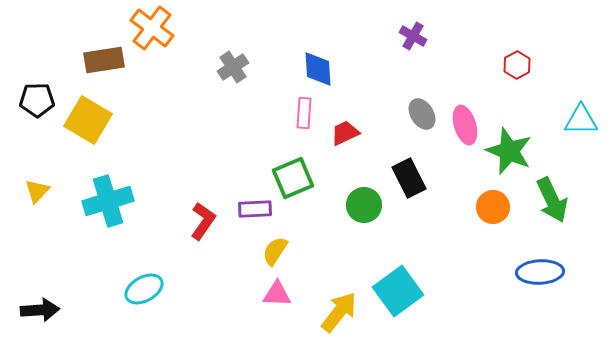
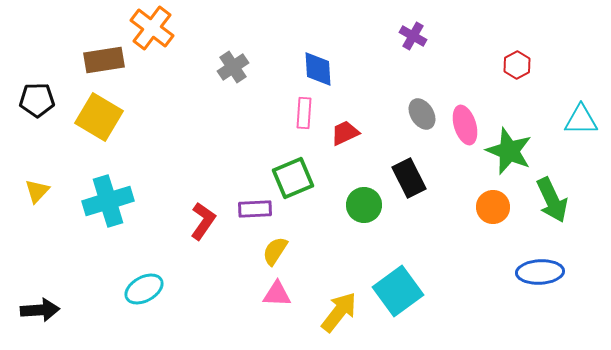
yellow square: moved 11 px right, 3 px up
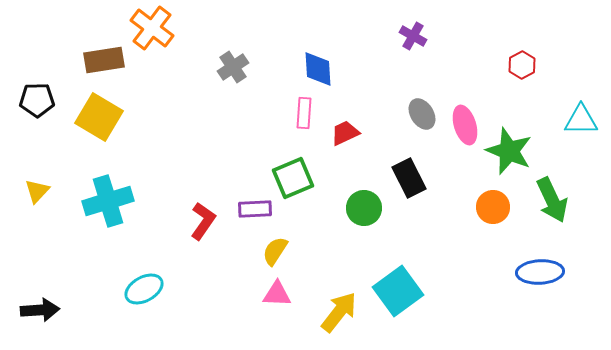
red hexagon: moved 5 px right
green circle: moved 3 px down
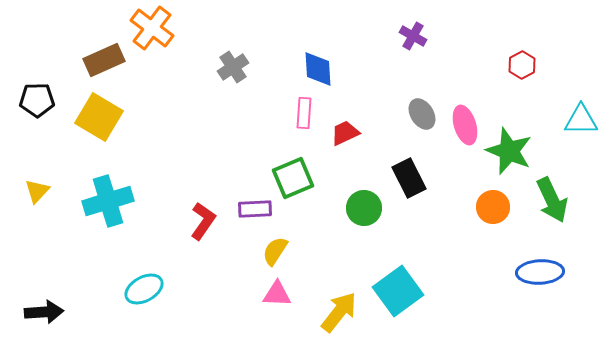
brown rectangle: rotated 15 degrees counterclockwise
black arrow: moved 4 px right, 2 px down
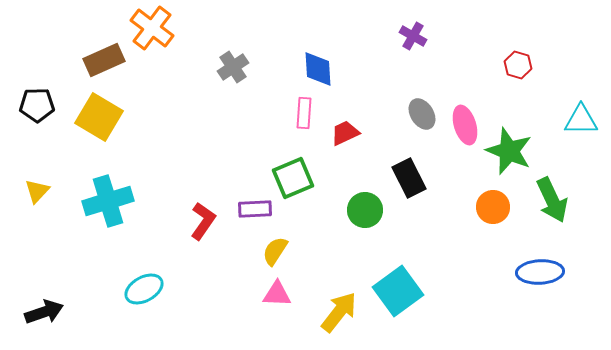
red hexagon: moved 4 px left; rotated 16 degrees counterclockwise
black pentagon: moved 5 px down
green circle: moved 1 px right, 2 px down
black arrow: rotated 15 degrees counterclockwise
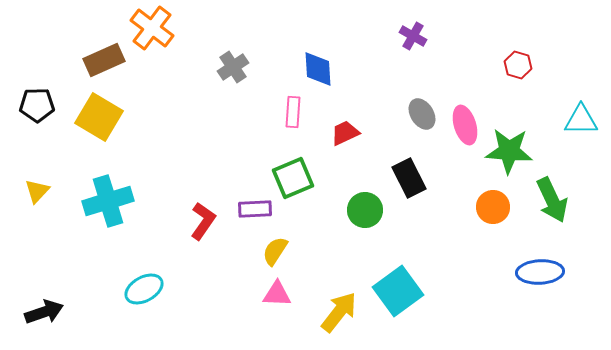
pink rectangle: moved 11 px left, 1 px up
green star: rotated 18 degrees counterclockwise
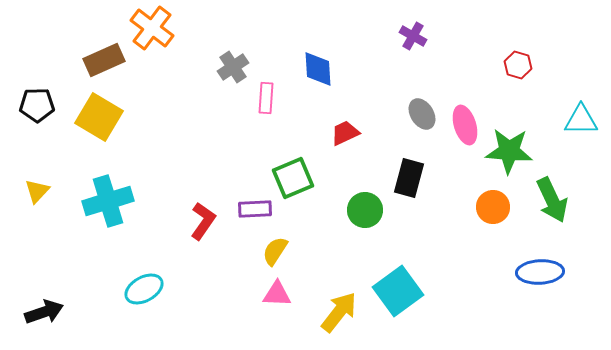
pink rectangle: moved 27 px left, 14 px up
black rectangle: rotated 42 degrees clockwise
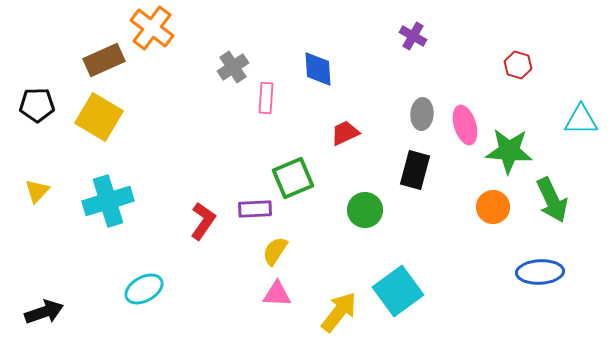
gray ellipse: rotated 36 degrees clockwise
black rectangle: moved 6 px right, 8 px up
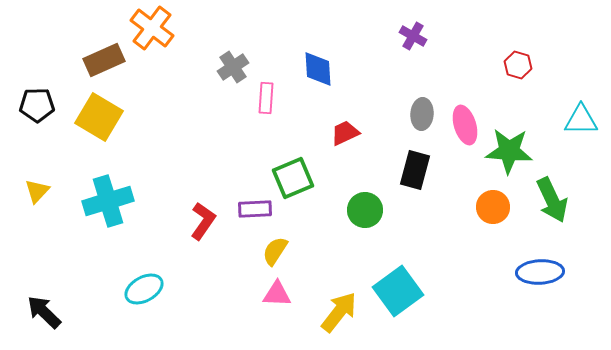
black arrow: rotated 117 degrees counterclockwise
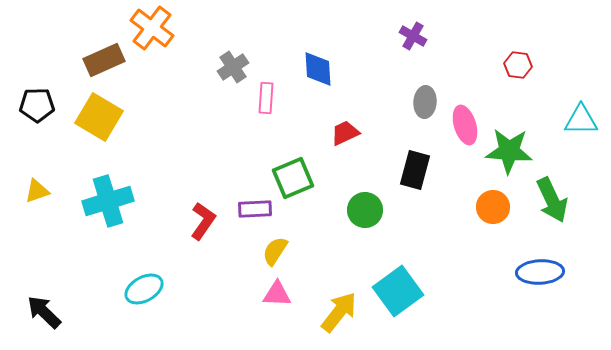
red hexagon: rotated 8 degrees counterclockwise
gray ellipse: moved 3 px right, 12 px up
yellow triangle: rotated 28 degrees clockwise
